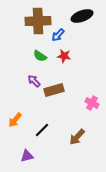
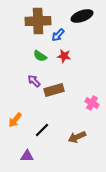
brown arrow: rotated 24 degrees clockwise
purple triangle: rotated 16 degrees clockwise
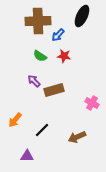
black ellipse: rotated 45 degrees counterclockwise
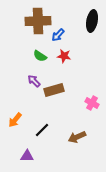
black ellipse: moved 10 px right, 5 px down; rotated 15 degrees counterclockwise
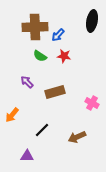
brown cross: moved 3 px left, 6 px down
purple arrow: moved 7 px left, 1 px down
brown rectangle: moved 1 px right, 2 px down
orange arrow: moved 3 px left, 5 px up
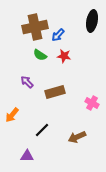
brown cross: rotated 10 degrees counterclockwise
green semicircle: moved 1 px up
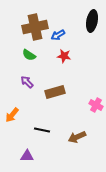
blue arrow: rotated 16 degrees clockwise
green semicircle: moved 11 px left
pink cross: moved 4 px right, 2 px down
black line: rotated 56 degrees clockwise
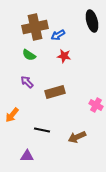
black ellipse: rotated 25 degrees counterclockwise
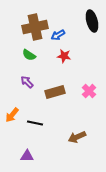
pink cross: moved 7 px left, 14 px up; rotated 16 degrees clockwise
black line: moved 7 px left, 7 px up
